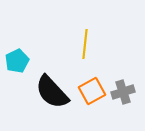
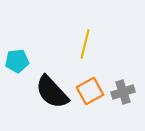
yellow line: rotated 8 degrees clockwise
cyan pentagon: rotated 20 degrees clockwise
orange square: moved 2 px left
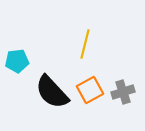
orange square: moved 1 px up
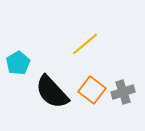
yellow line: rotated 36 degrees clockwise
cyan pentagon: moved 1 px right, 2 px down; rotated 25 degrees counterclockwise
orange square: moved 2 px right; rotated 24 degrees counterclockwise
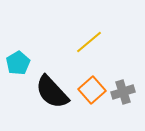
yellow line: moved 4 px right, 2 px up
orange square: rotated 12 degrees clockwise
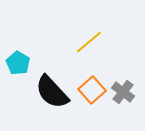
cyan pentagon: rotated 10 degrees counterclockwise
gray cross: rotated 35 degrees counterclockwise
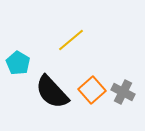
yellow line: moved 18 px left, 2 px up
gray cross: rotated 10 degrees counterclockwise
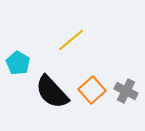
gray cross: moved 3 px right, 1 px up
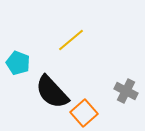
cyan pentagon: rotated 10 degrees counterclockwise
orange square: moved 8 px left, 23 px down
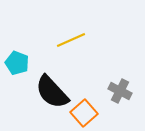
yellow line: rotated 16 degrees clockwise
cyan pentagon: moved 1 px left
gray cross: moved 6 px left
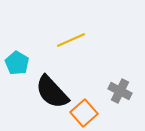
cyan pentagon: rotated 10 degrees clockwise
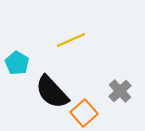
gray cross: rotated 20 degrees clockwise
